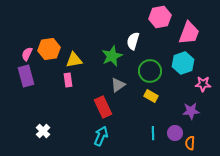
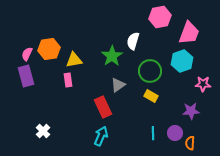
green star: rotated 10 degrees counterclockwise
cyan hexagon: moved 1 px left, 2 px up
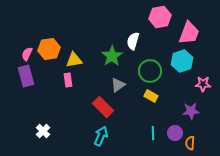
red rectangle: rotated 20 degrees counterclockwise
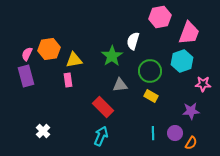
gray triangle: moved 2 px right; rotated 28 degrees clockwise
orange semicircle: moved 1 px right; rotated 152 degrees counterclockwise
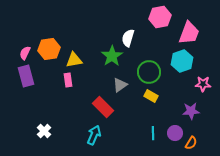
white semicircle: moved 5 px left, 3 px up
pink semicircle: moved 2 px left, 1 px up
green circle: moved 1 px left, 1 px down
gray triangle: rotated 28 degrees counterclockwise
white cross: moved 1 px right
cyan arrow: moved 7 px left, 1 px up
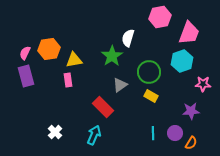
white cross: moved 11 px right, 1 px down
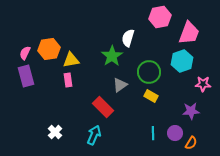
yellow triangle: moved 3 px left
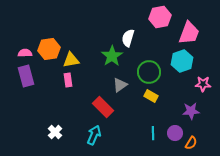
pink semicircle: rotated 64 degrees clockwise
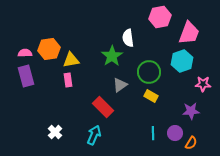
white semicircle: rotated 24 degrees counterclockwise
